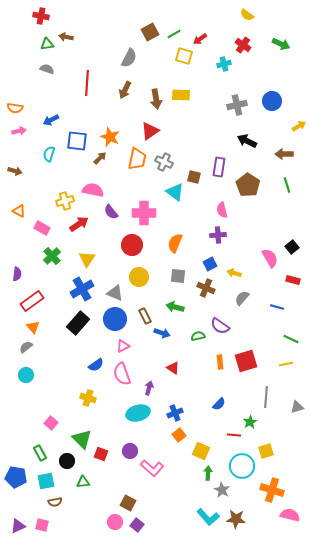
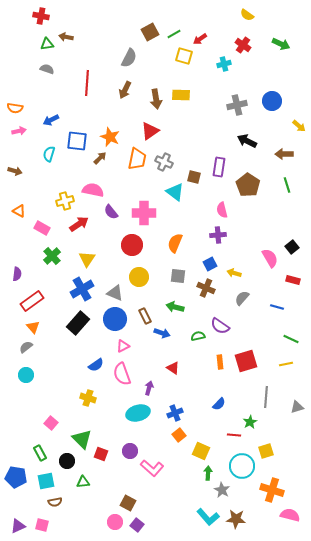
yellow arrow at (299, 126): rotated 72 degrees clockwise
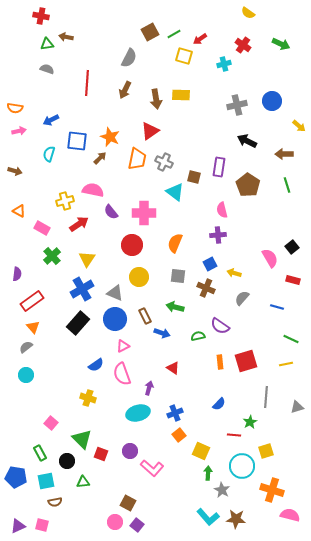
yellow semicircle at (247, 15): moved 1 px right, 2 px up
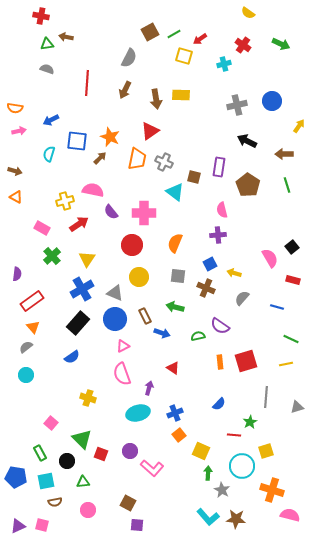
yellow arrow at (299, 126): rotated 96 degrees counterclockwise
orange triangle at (19, 211): moved 3 px left, 14 px up
blue semicircle at (96, 365): moved 24 px left, 8 px up
pink circle at (115, 522): moved 27 px left, 12 px up
purple square at (137, 525): rotated 32 degrees counterclockwise
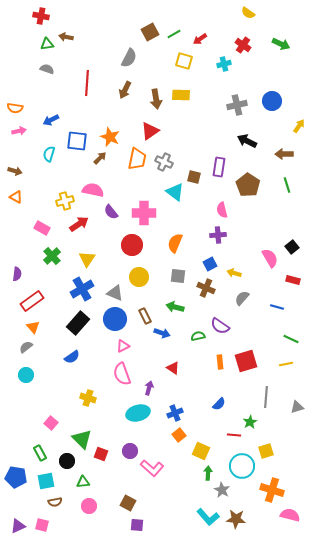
yellow square at (184, 56): moved 5 px down
pink circle at (88, 510): moved 1 px right, 4 px up
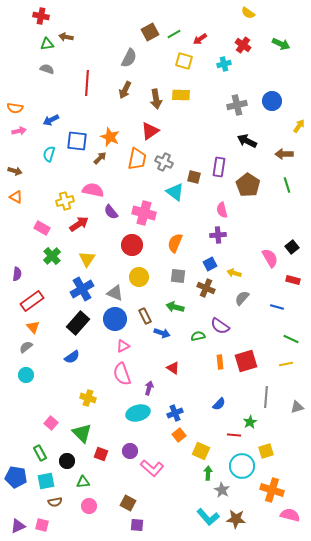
pink cross at (144, 213): rotated 15 degrees clockwise
green triangle at (82, 439): moved 6 px up
